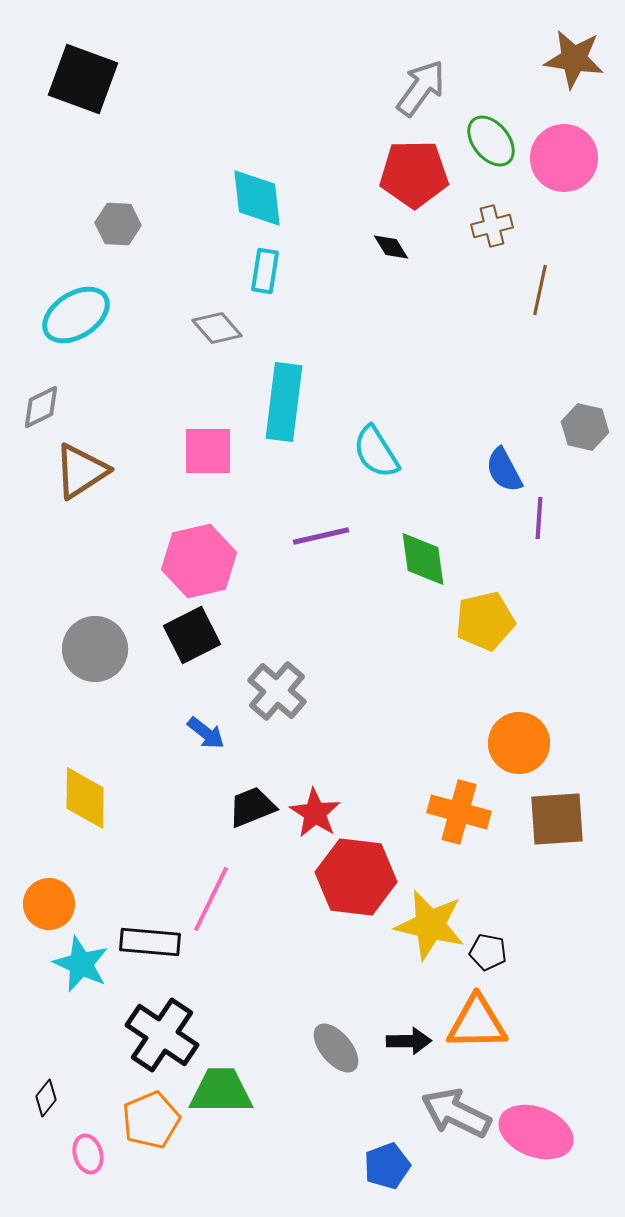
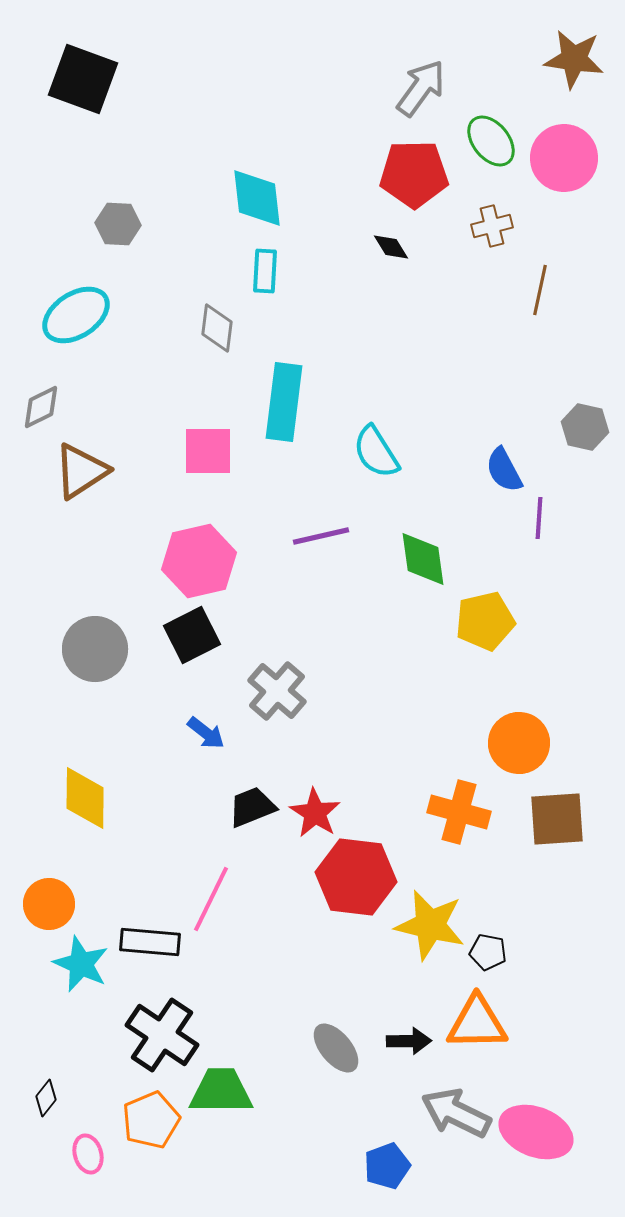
cyan rectangle at (265, 271): rotated 6 degrees counterclockwise
gray diamond at (217, 328): rotated 48 degrees clockwise
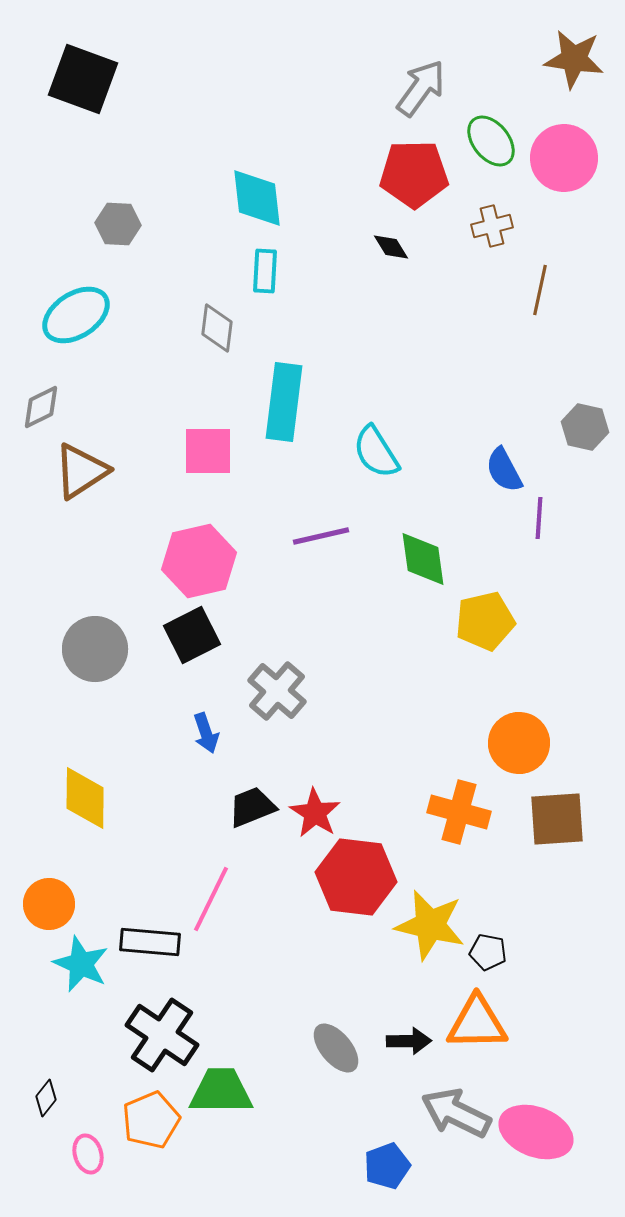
blue arrow at (206, 733): rotated 33 degrees clockwise
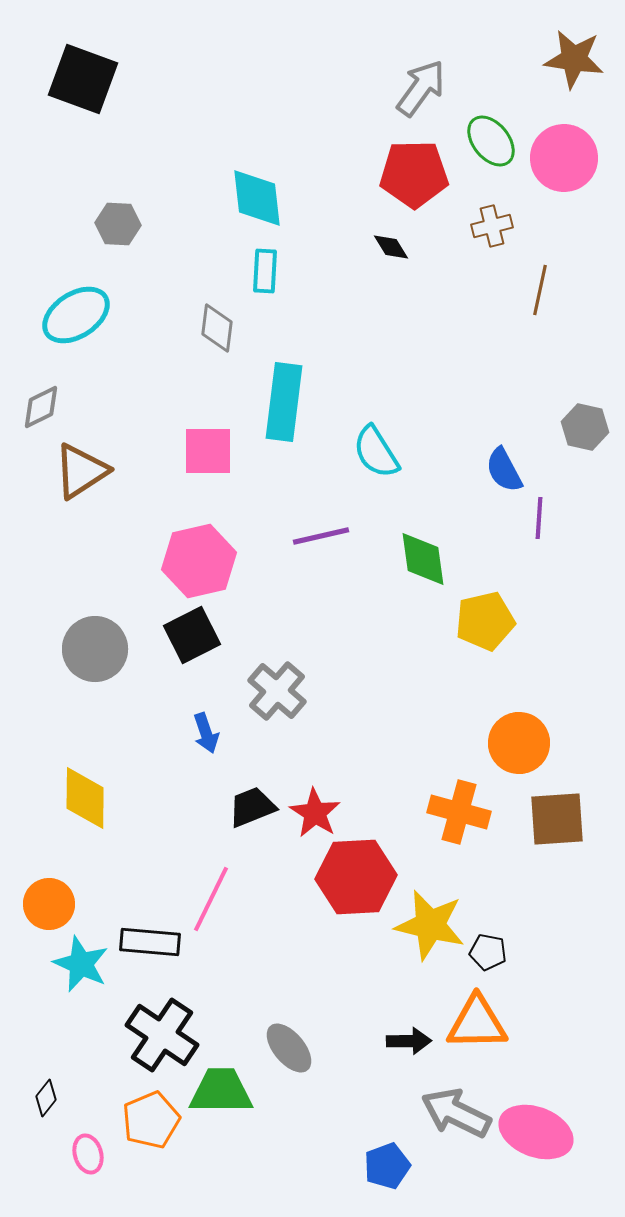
red hexagon at (356, 877): rotated 10 degrees counterclockwise
gray ellipse at (336, 1048): moved 47 px left
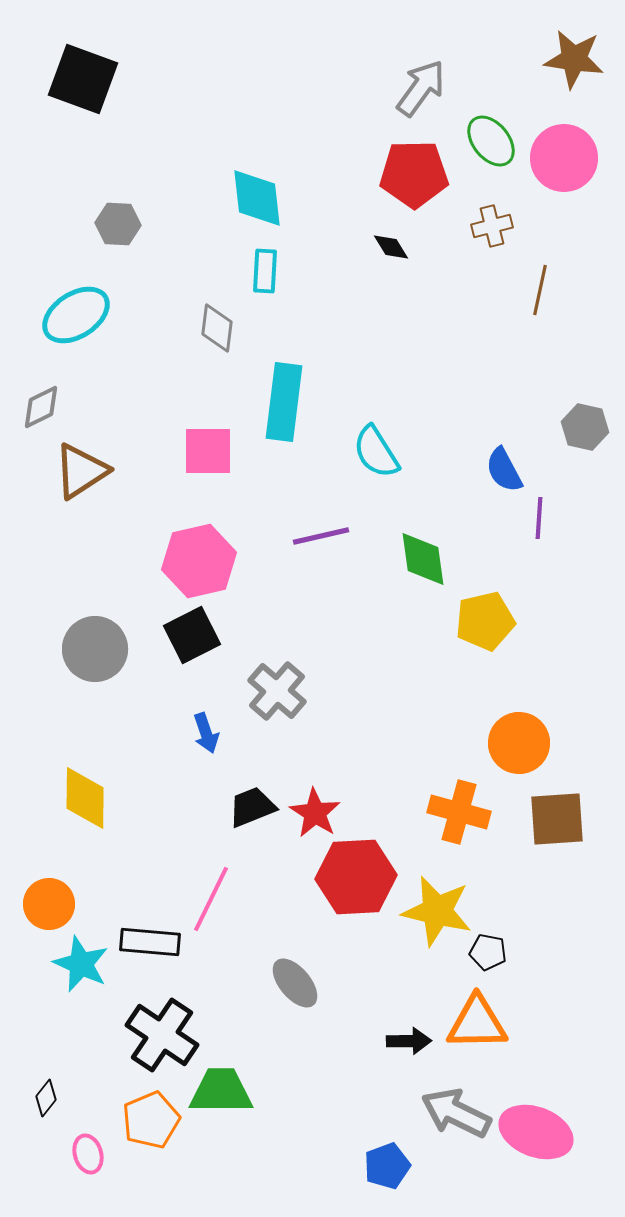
yellow star at (430, 925): moved 7 px right, 14 px up
gray ellipse at (289, 1048): moved 6 px right, 65 px up
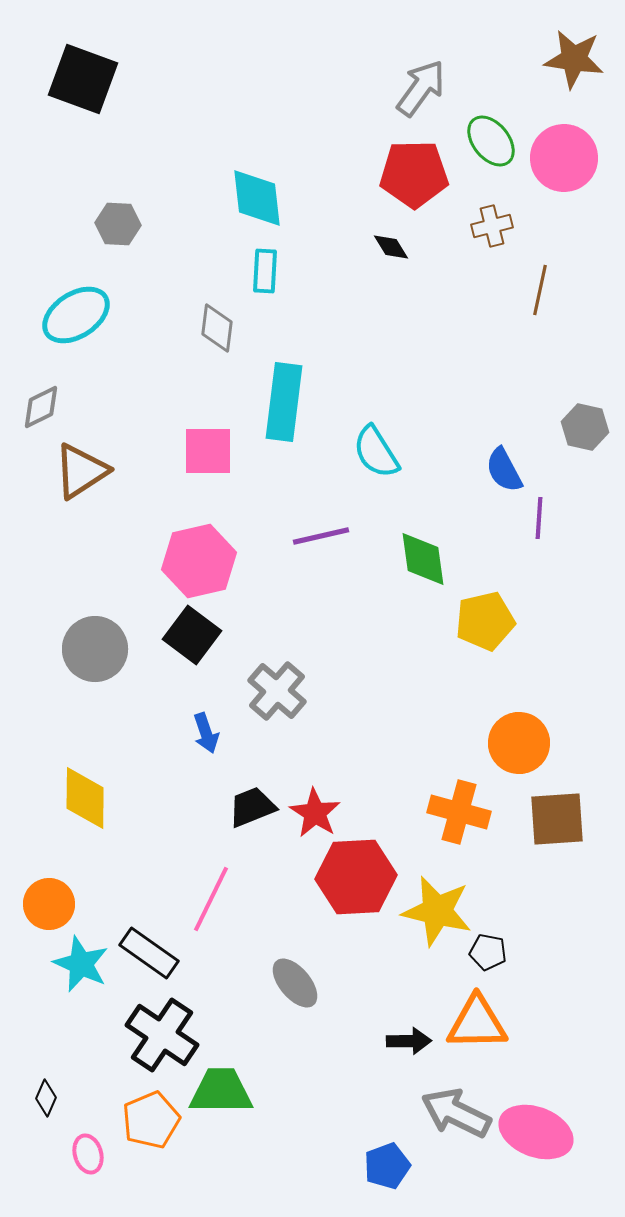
black square at (192, 635): rotated 26 degrees counterclockwise
black rectangle at (150, 942): moved 1 px left, 11 px down; rotated 30 degrees clockwise
black diamond at (46, 1098): rotated 15 degrees counterclockwise
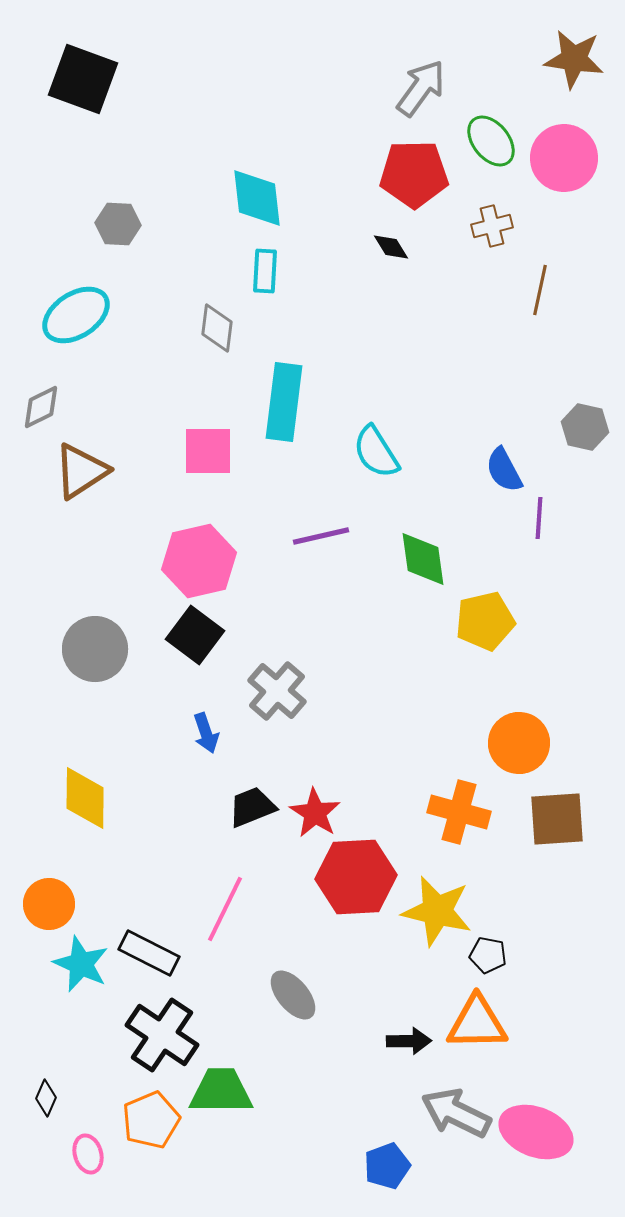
black square at (192, 635): moved 3 px right
pink line at (211, 899): moved 14 px right, 10 px down
black pentagon at (488, 952): moved 3 px down
black rectangle at (149, 953): rotated 8 degrees counterclockwise
gray ellipse at (295, 983): moved 2 px left, 12 px down
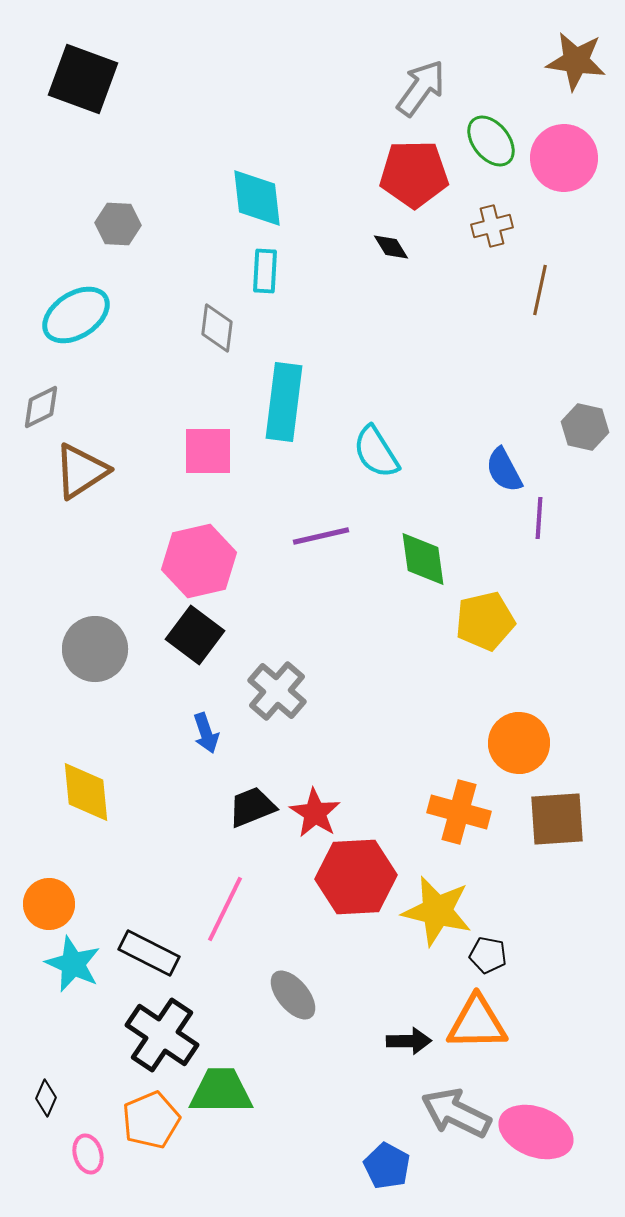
brown star at (574, 59): moved 2 px right, 2 px down
yellow diamond at (85, 798): moved 1 px right, 6 px up; rotated 6 degrees counterclockwise
cyan star at (81, 964): moved 8 px left
blue pentagon at (387, 1166): rotated 24 degrees counterclockwise
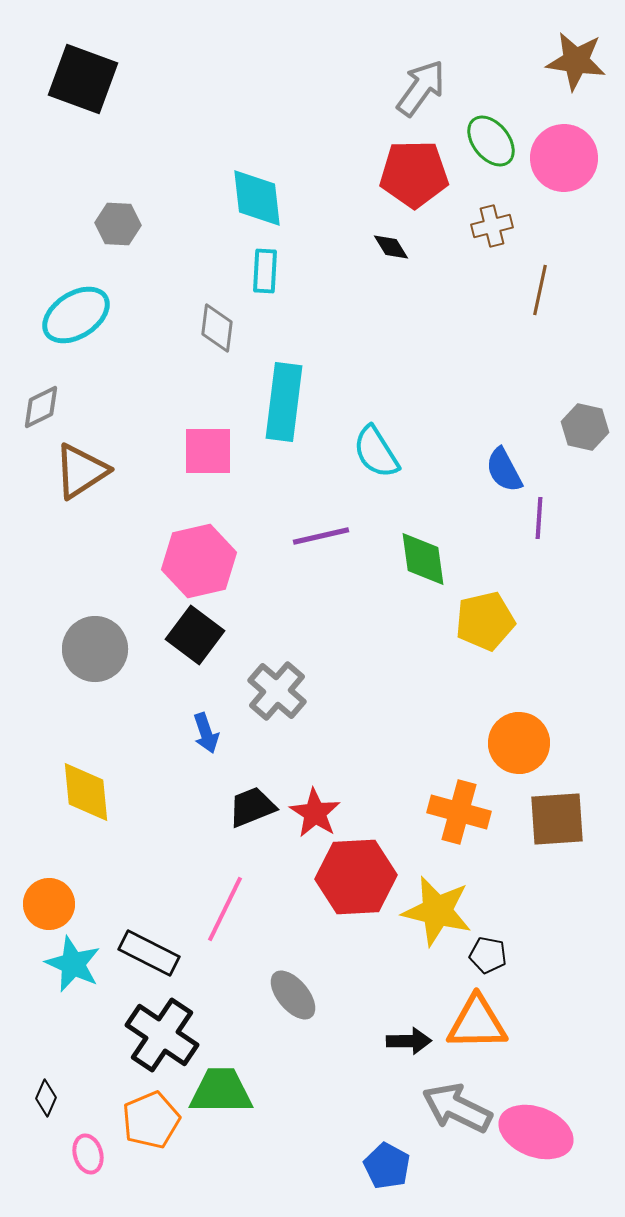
gray arrow at (456, 1113): moved 1 px right, 5 px up
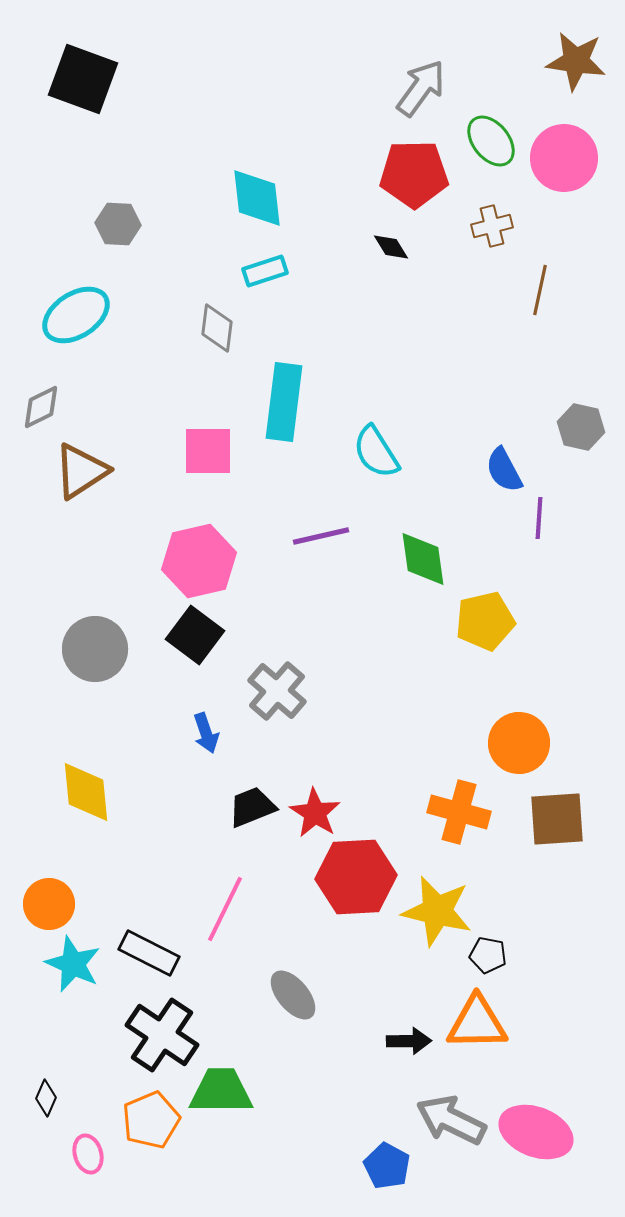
cyan rectangle at (265, 271): rotated 69 degrees clockwise
gray hexagon at (585, 427): moved 4 px left
gray arrow at (457, 1108): moved 6 px left, 12 px down
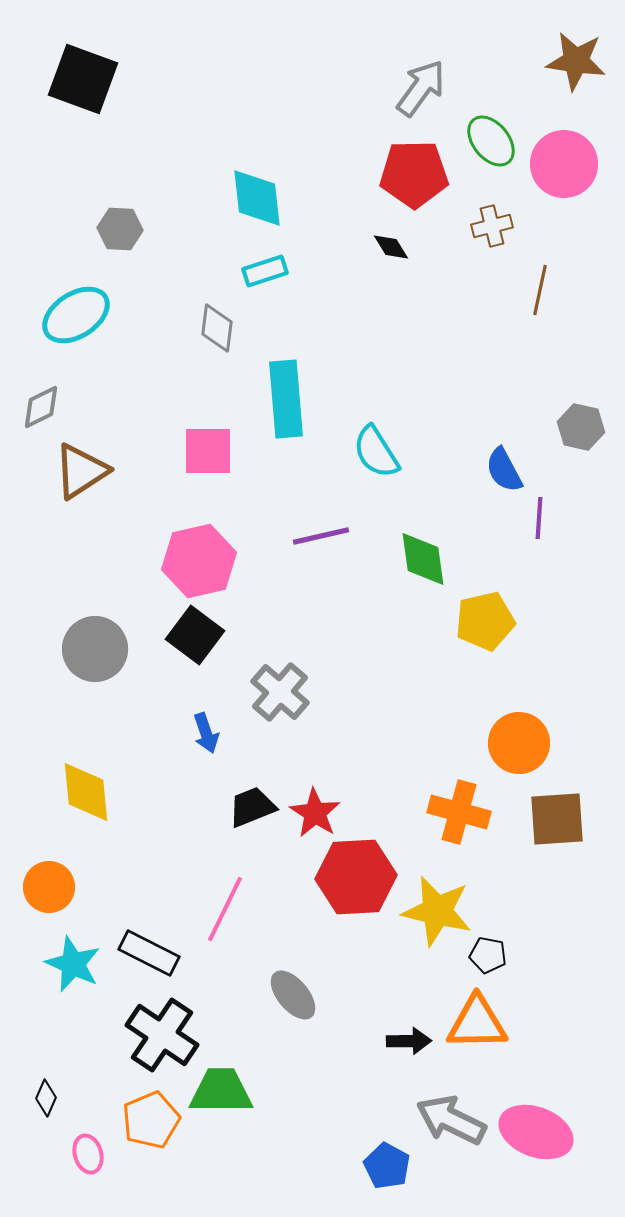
pink circle at (564, 158): moved 6 px down
gray hexagon at (118, 224): moved 2 px right, 5 px down
cyan rectangle at (284, 402): moved 2 px right, 3 px up; rotated 12 degrees counterclockwise
gray cross at (277, 691): moved 3 px right, 1 px down
orange circle at (49, 904): moved 17 px up
